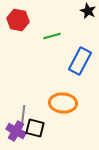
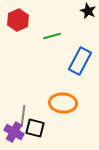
red hexagon: rotated 25 degrees clockwise
purple cross: moved 2 px left, 1 px down
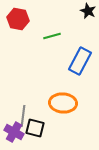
red hexagon: moved 1 px up; rotated 25 degrees counterclockwise
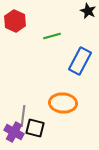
red hexagon: moved 3 px left, 2 px down; rotated 15 degrees clockwise
